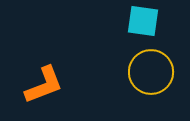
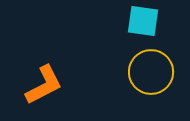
orange L-shape: rotated 6 degrees counterclockwise
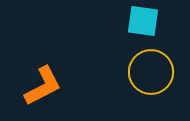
orange L-shape: moved 1 px left, 1 px down
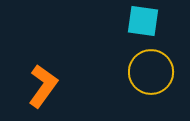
orange L-shape: rotated 27 degrees counterclockwise
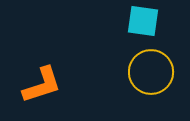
orange L-shape: moved 1 px left, 1 px up; rotated 36 degrees clockwise
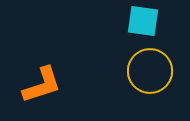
yellow circle: moved 1 px left, 1 px up
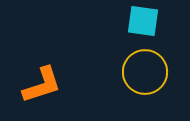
yellow circle: moved 5 px left, 1 px down
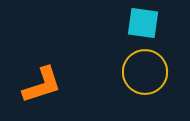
cyan square: moved 2 px down
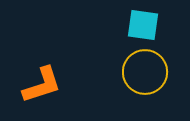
cyan square: moved 2 px down
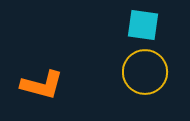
orange L-shape: rotated 33 degrees clockwise
